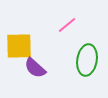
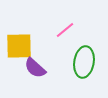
pink line: moved 2 px left, 5 px down
green ellipse: moved 3 px left, 2 px down
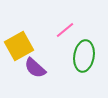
yellow square: rotated 28 degrees counterclockwise
green ellipse: moved 6 px up
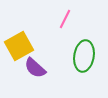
pink line: moved 11 px up; rotated 24 degrees counterclockwise
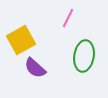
pink line: moved 3 px right, 1 px up
yellow square: moved 2 px right, 6 px up
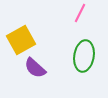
pink line: moved 12 px right, 5 px up
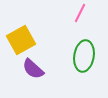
purple semicircle: moved 2 px left, 1 px down
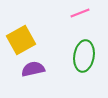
pink line: rotated 42 degrees clockwise
purple semicircle: rotated 125 degrees clockwise
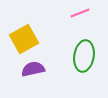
yellow square: moved 3 px right, 1 px up
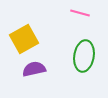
pink line: rotated 36 degrees clockwise
purple semicircle: moved 1 px right
